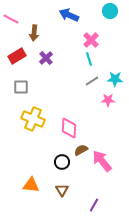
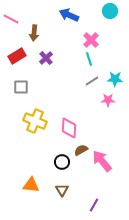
yellow cross: moved 2 px right, 2 px down
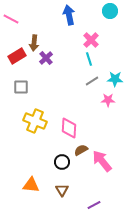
blue arrow: rotated 54 degrees clockwise
brown arrow: moved 10 px down
purple line: rotated 32 degrees clockwise
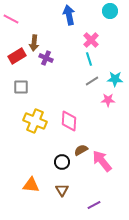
purple cross: rotated 24 degrees counterclockwise
pink diamond: moved 7 px up
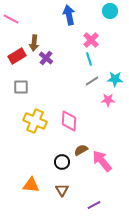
purple cross: rotated 16 degrees clockwise
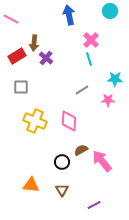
gray line: moved 10 px left, 9 px down
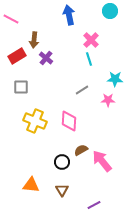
brown arrow: moved 3 px up
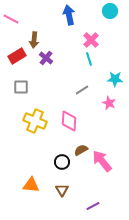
pink star: moved 1 px right, 3 px down; rotated 24 degrees clockwise
purple line: moved 1 px left, 1 px down
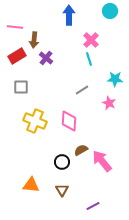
blue arrow: rotated 12 degrees clockwise
pink line: moved 4 px right, 8 px down; rotated 21 degrees counterclockwise
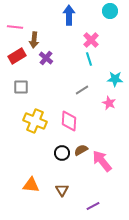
black circle: moved 9 px up
